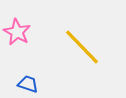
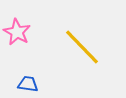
blue trapezoid: rotated 10 degrees counterclockwise
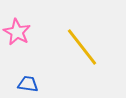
yellow line: rotated 6 degrees clockwise
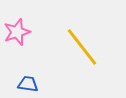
pink star: rotated 24 degrees clockwise
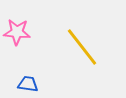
pink star: rotated 24 degrees clockwise
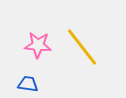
pink star: moved 21 px right, 13 px down
